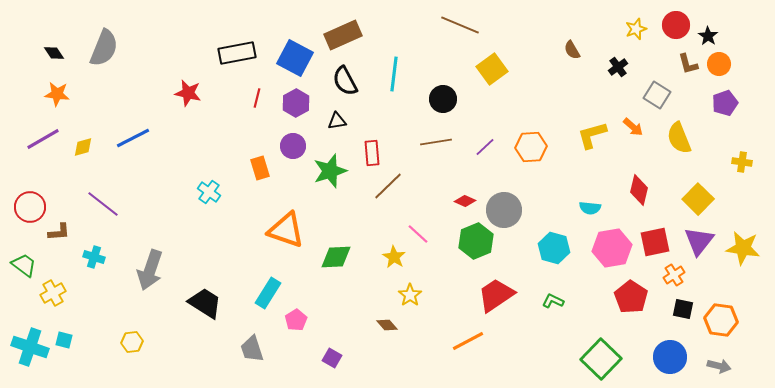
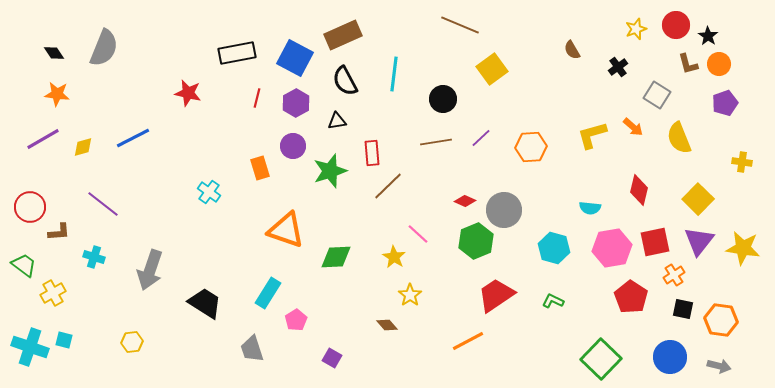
purple line at (485, 147): moved 4 px left, 9 px up
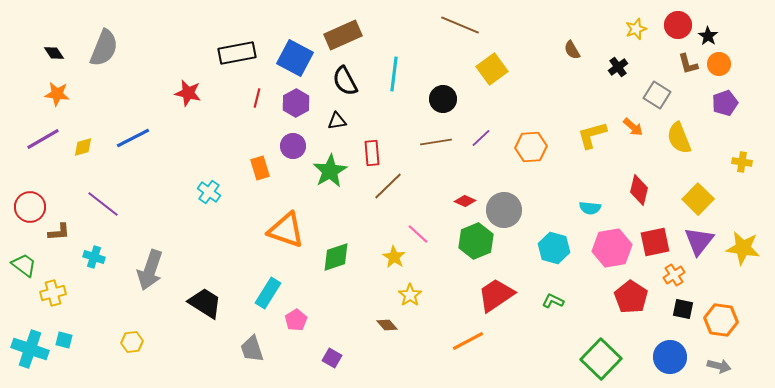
red circle at (676, 25): moved 2 px right
green star at (330, 171): rotated 12 degrees counterclockwise
green diamond at (336, 257): rotated 16 degrees counterclockwise
yellow cross at (53, 293): rotated 15 degrees clockwise
cyan cross at (30, 347): moved 2 px down
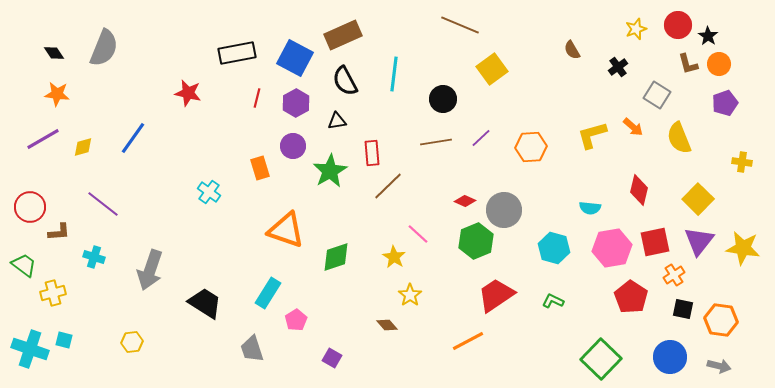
blue line at (133, 138): rotated 28 degrees counterclockwise
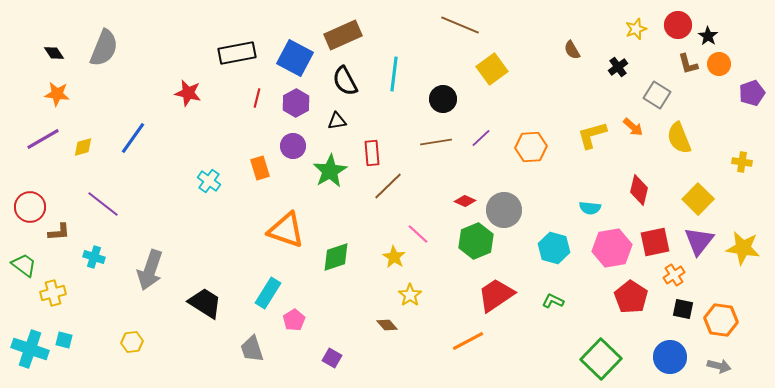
purple pentagon at (725, 103): moved 27 px right, 10 px up
cyan cross at (209, 192): moved 11 px up
pink pentagon at (296, 320): moved 2 px left
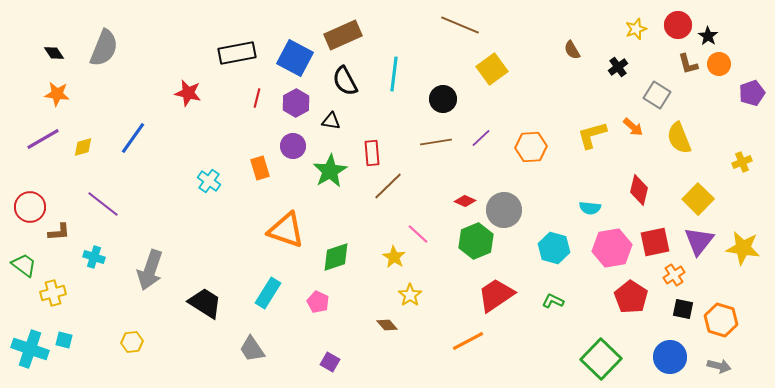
black triangle at (337, 121): moved 6 px left; rotated 18 degrees clockwise
yellow cross at (742, 162): rotated 30 degrees counterclockwise
pink pentagon at (294, 320): moved 24 px right, 18 px up; rotated 15 degrees counterclockwise
orange hexagon at (721, 320): rotated 8 degrees clockwise
gray trapezoid at (252, 349): rotated 16 degrees counterclockwise
purple square at (332, 358): moved 2 px left, 4 px down
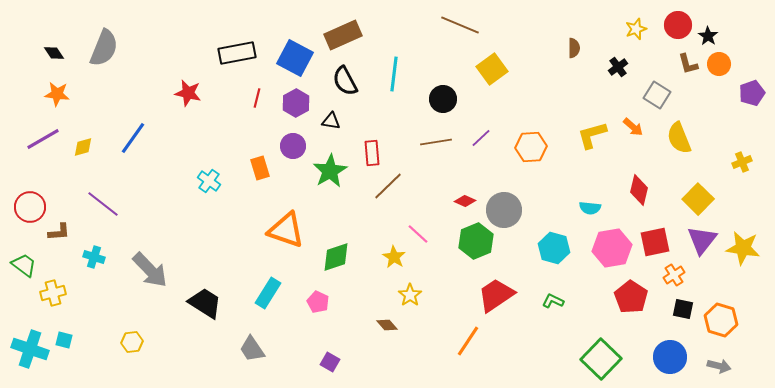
brown semicircle at (572, 50): moved 2 px right, 2 px up; rotated 150 degrees counterclockwise
purple triangle at (699, 241): moved 3 px right, 1 px up
gray arrow at (150, 270): rotated 63 degrees counterclockwise
orange line at (468, 341): rotated 28 degrees counterclockwise
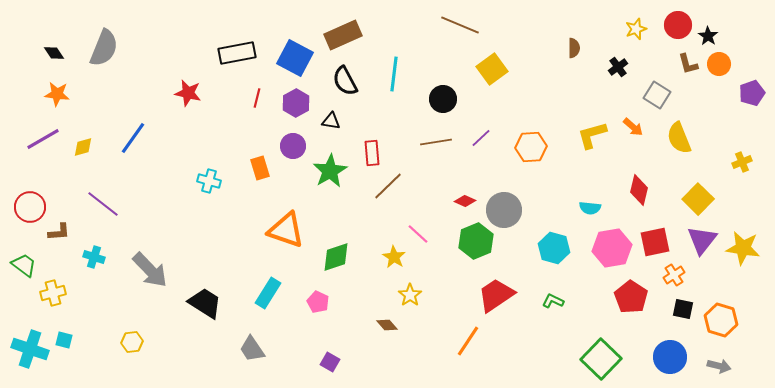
cyan cross at (209, 181): rotated 20 degrees counterclockwise
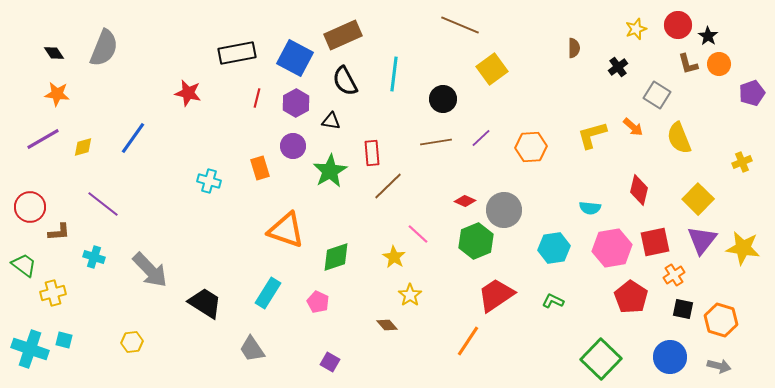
cyan hexagon at (554, 248): rotated 24 degrees counterclockwise
